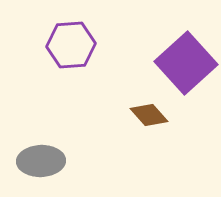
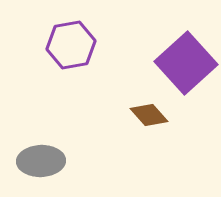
purple hexagon: rotated 6 degrees counterclockwise
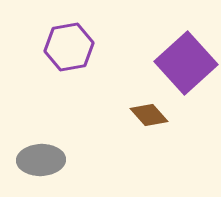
purple hexagon: moved 2 px left, 2 px down
gray ellipse: moved 1 px up
